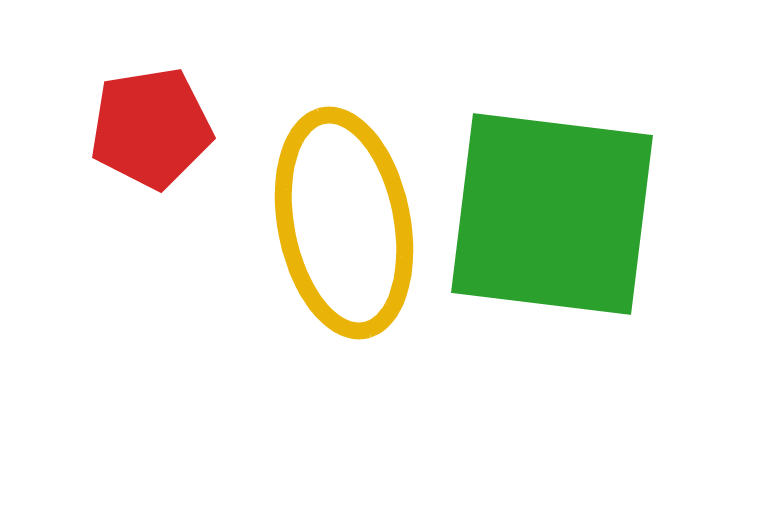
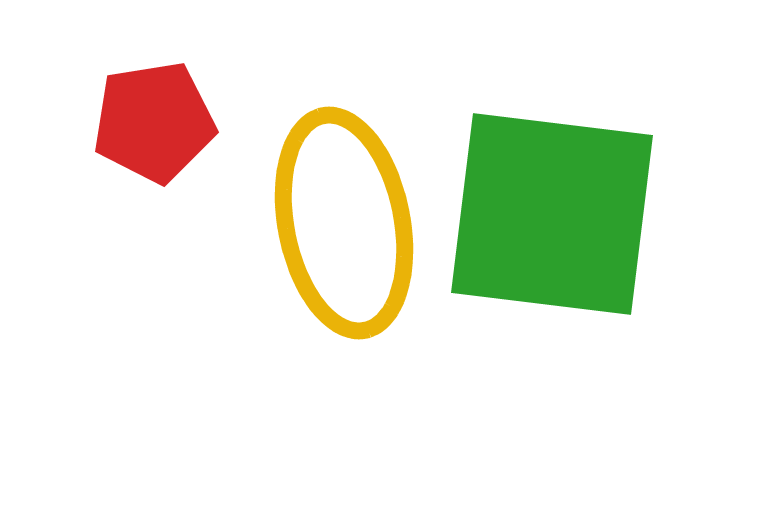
red pentagon: moved 3 px right, 6 px up
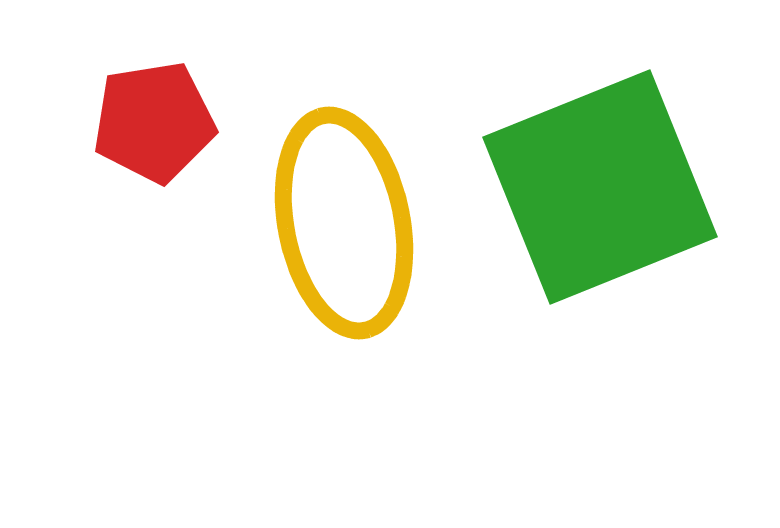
green square: moved 48 px right, 27 px up; rotated 29 degrees counterclockwise
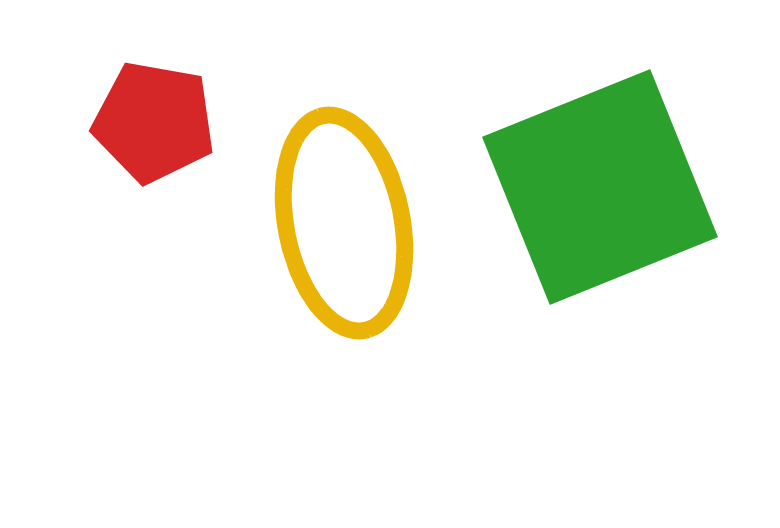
red pentagon: rotated 19 degrees clockwise
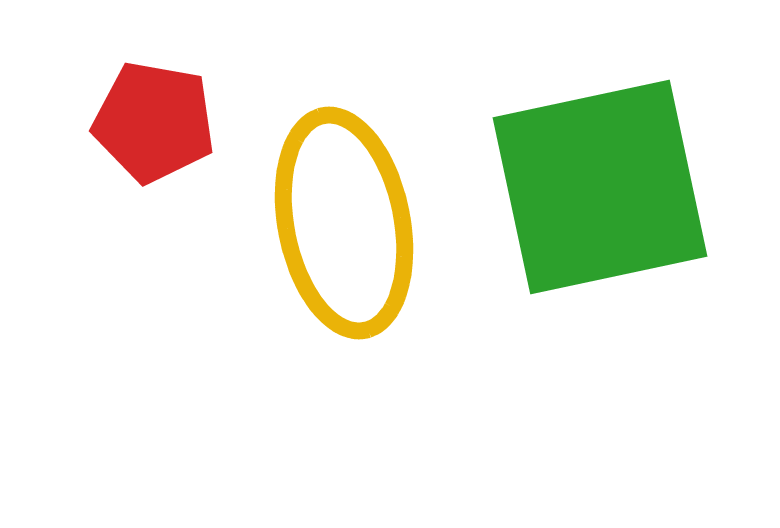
green square: rotated 10 degrees clockwise
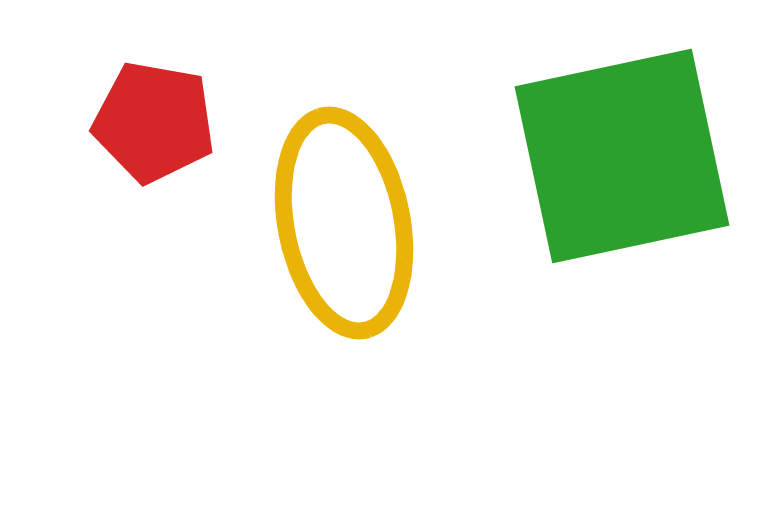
green square: moved 22 px right, 31 px up
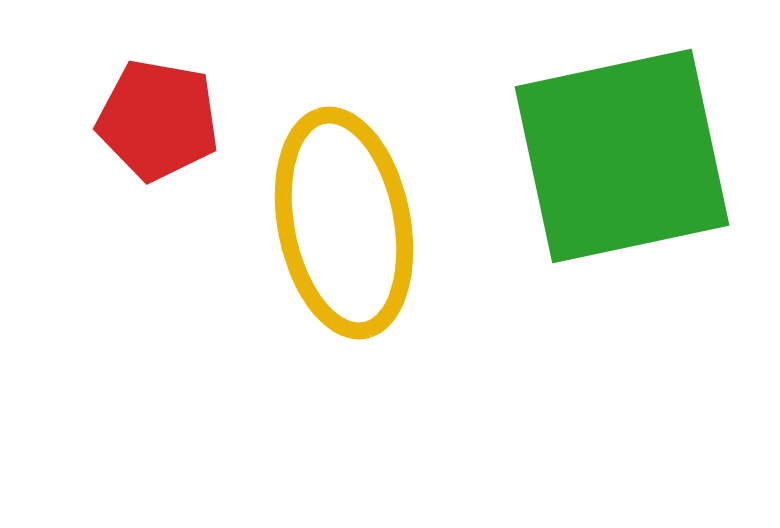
red pentagon: moved 4 px right, 2 px up
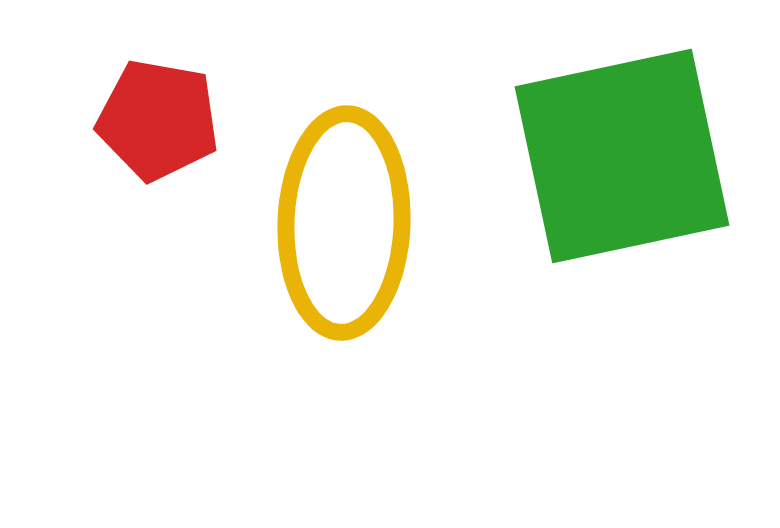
yellow ellipse: rotated 13 degrees clockwise
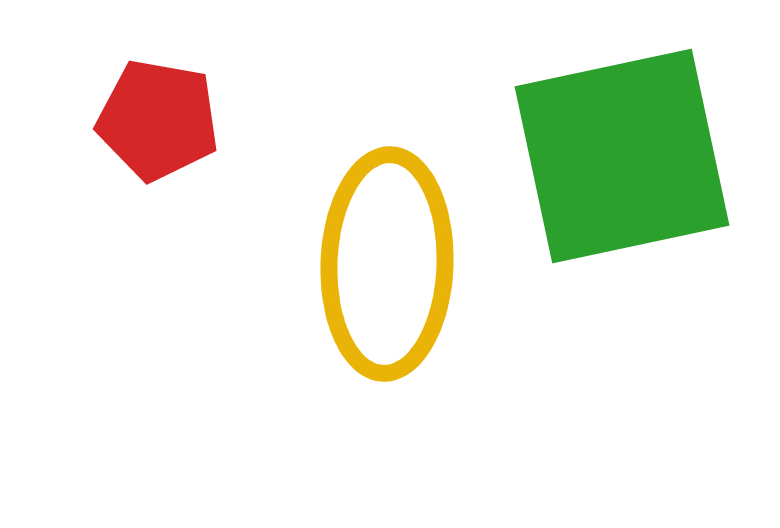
yellow ellipse: moved 43 px right, 41 px down
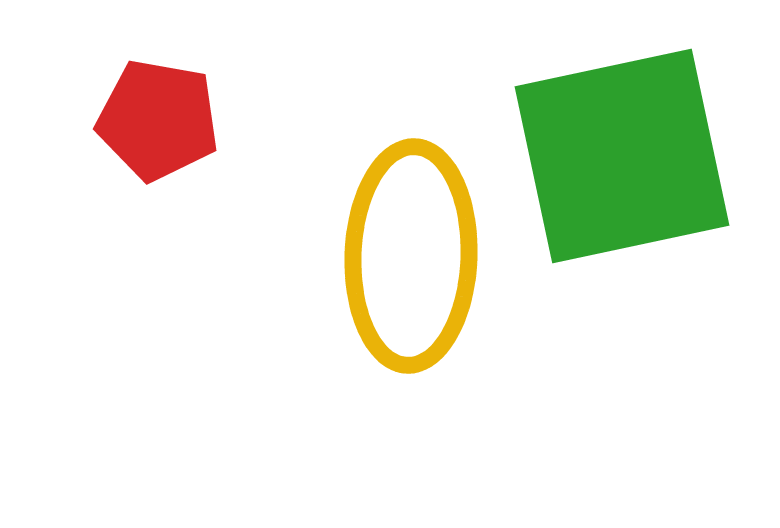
yellow ellipse: moved 24 px right, 8 px up
